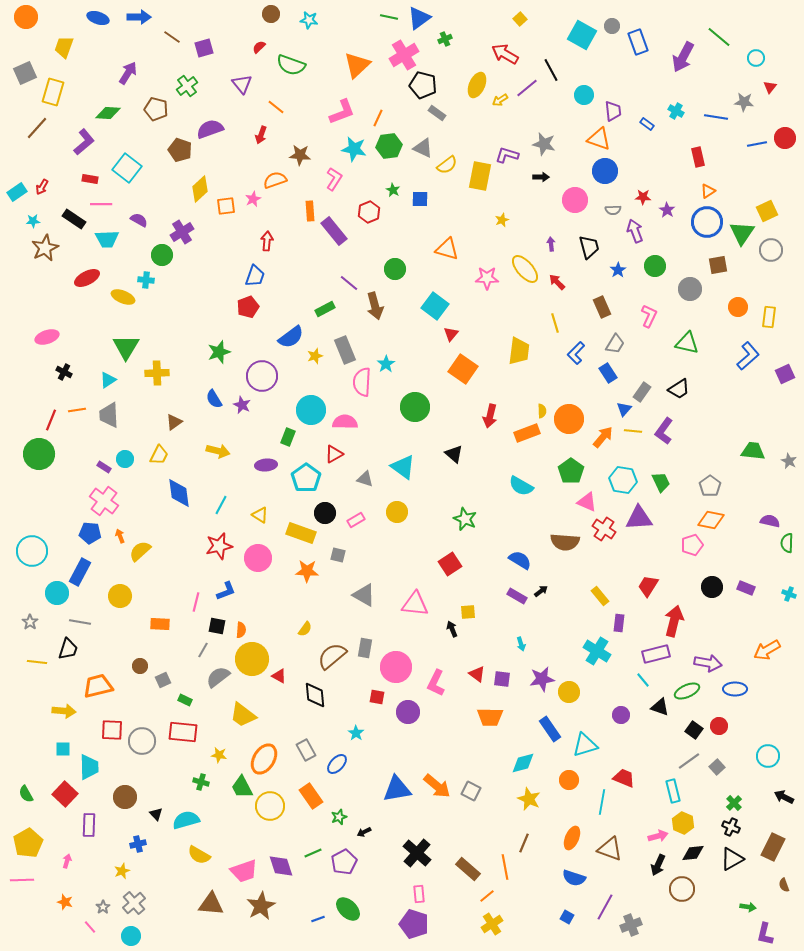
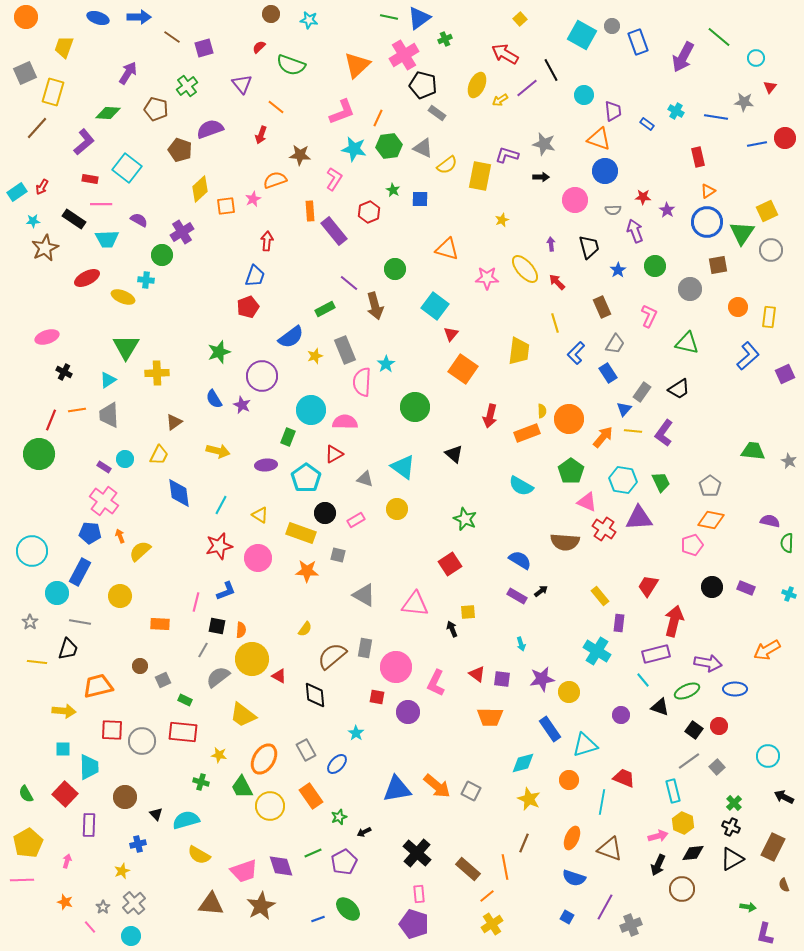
purple L-shape at (664, 431): moved 2 px down
yellow circle at (397, 512): moved 3 px up
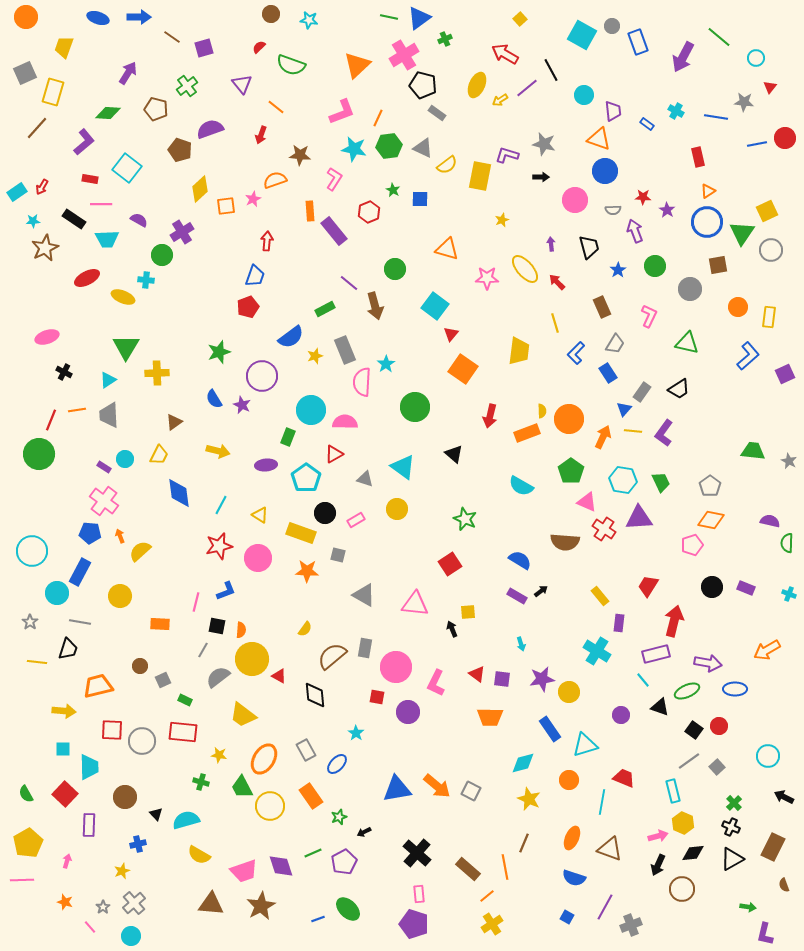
orange arrow at (603, 437): rotated 15 degrees counterclockwise
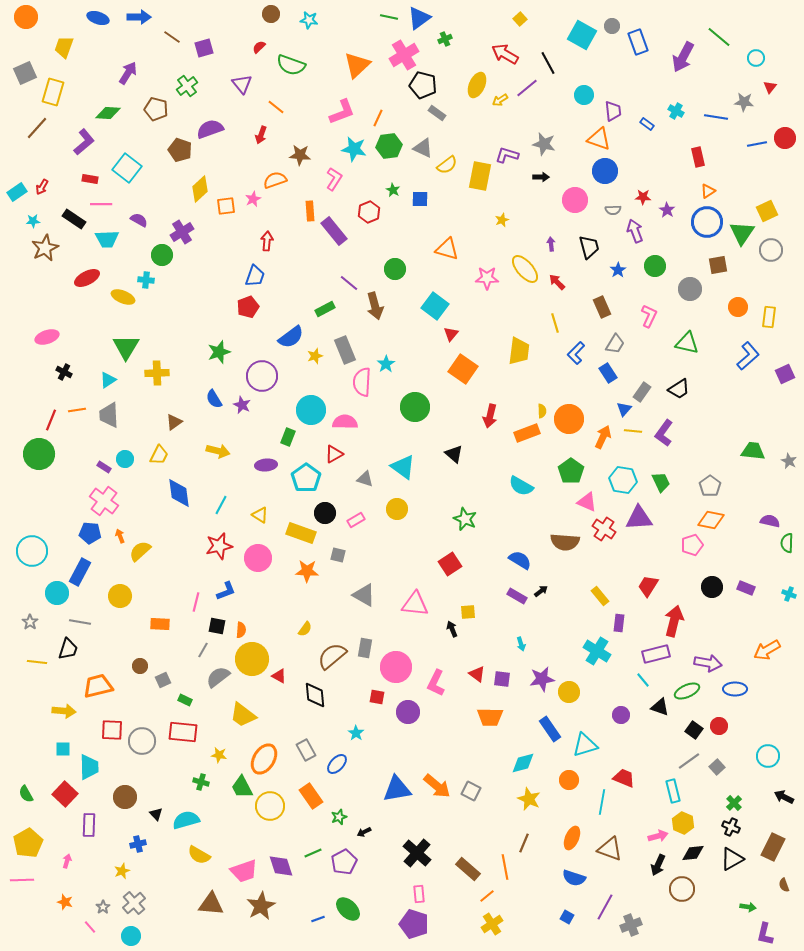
black line at (551, 70): moved 3 px left, 7 px up
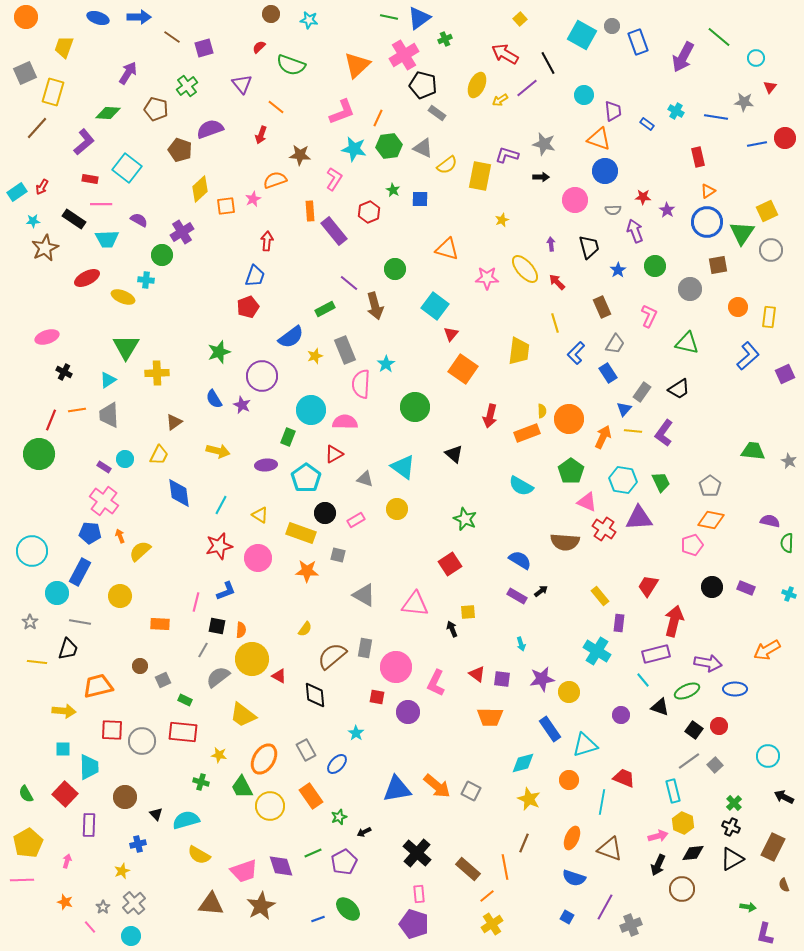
pink semicircle at (362, 382): moved 1 px left, 2 px down
gray square at (717, 767): moved 2 px left, 2 px up
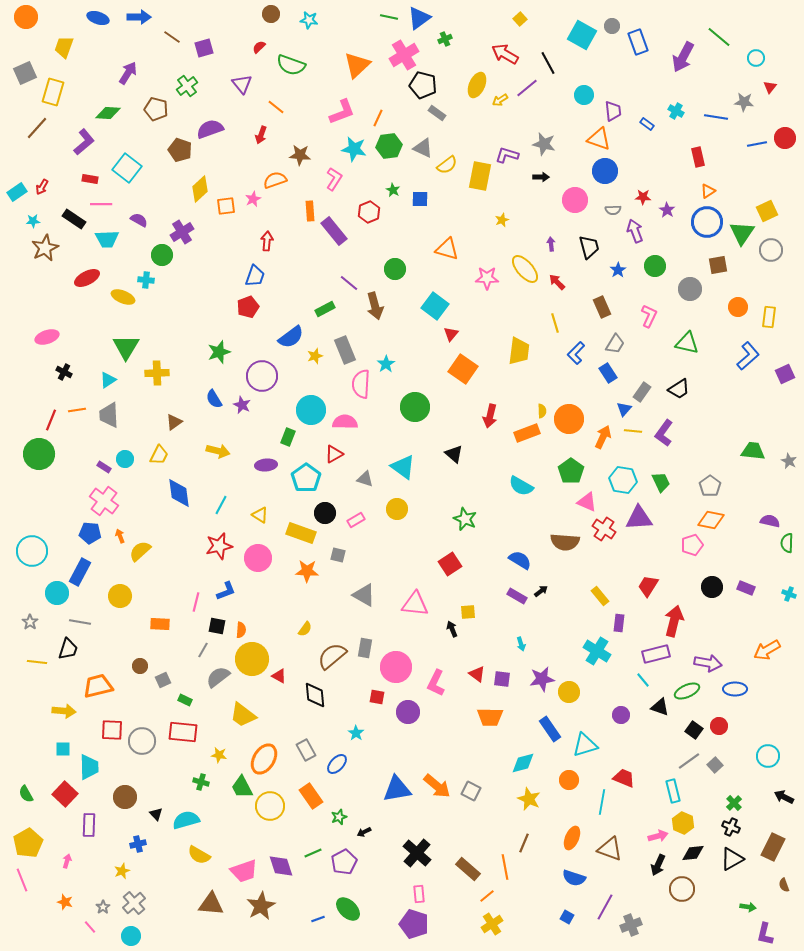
pink line at (22, 880): rotated 70 degrees clockwise
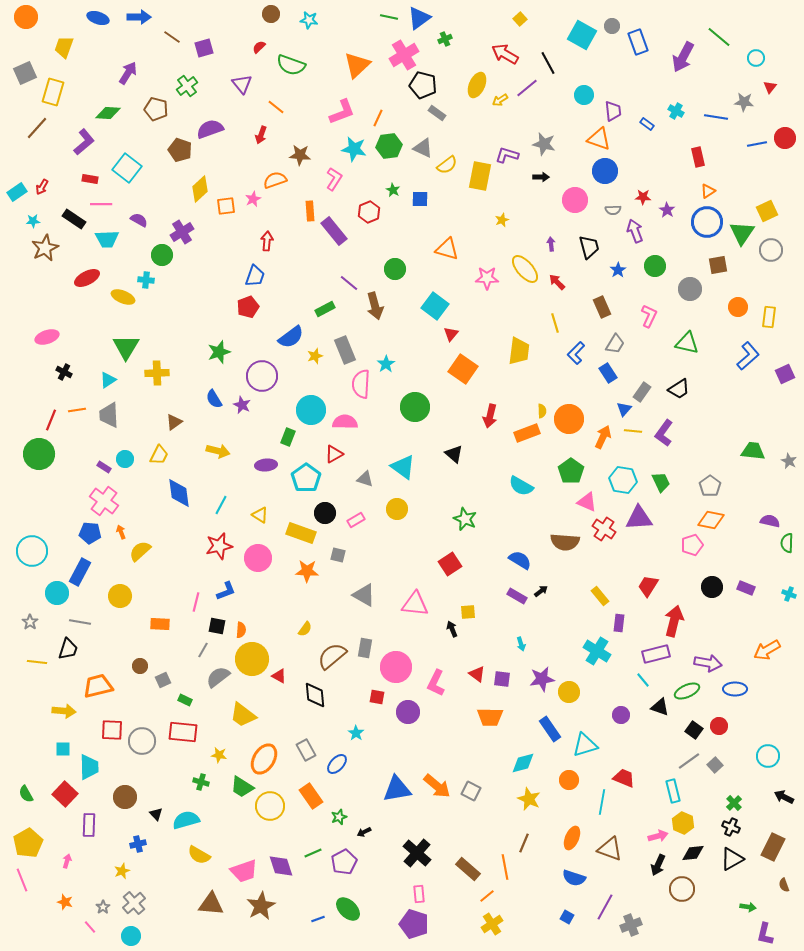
orange arrow at (120, 536): moved 1 px right, 4 px up
green trapezoid at (242, 787): rotated 30 degrees counterclockwise
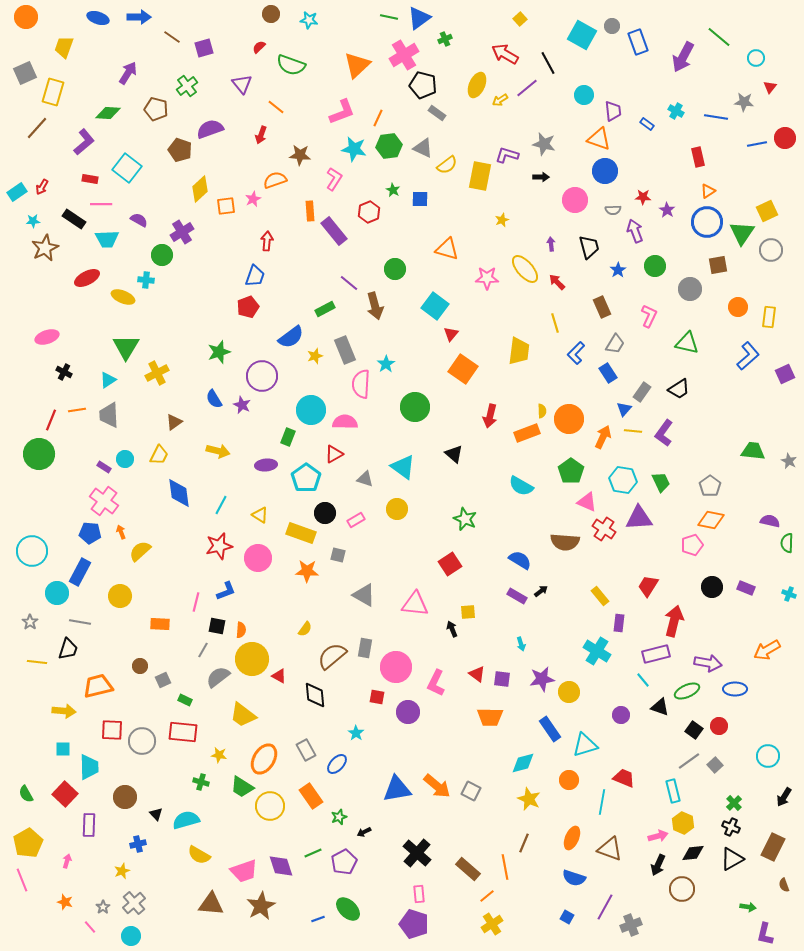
yellow cross at (157, 373): rotated 25 degrees counterclockwise
black arrow at (784, 797): rotated 84 degrees counterclockwise
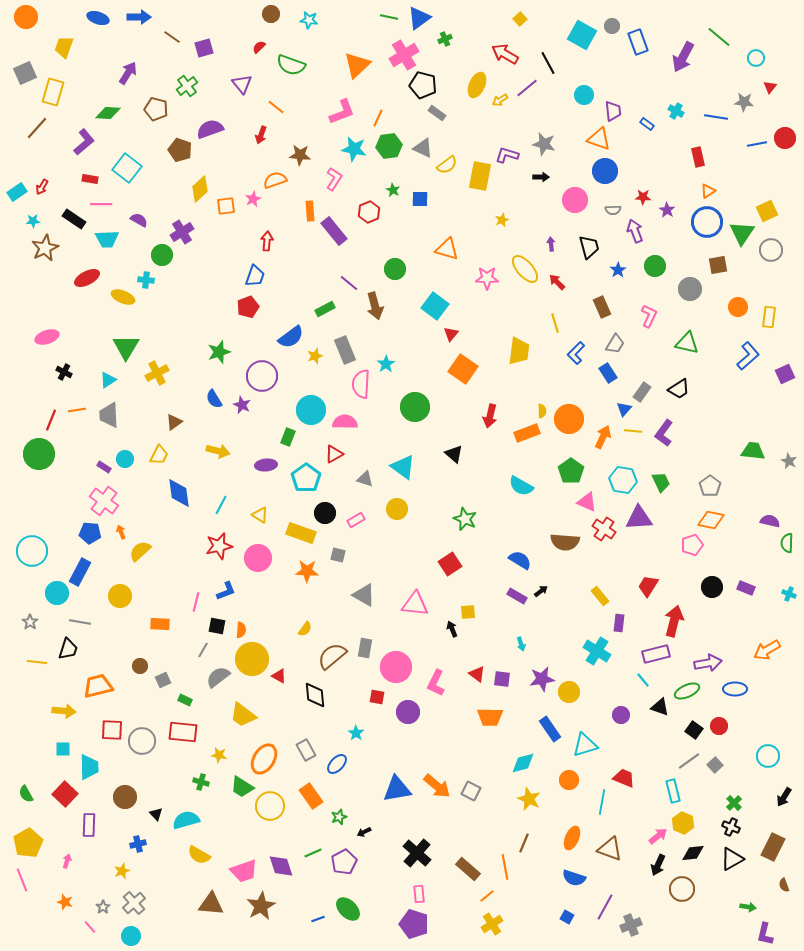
purple arrow at (708, 663): rotated 20 degrees counterclockwise
pink arrow at (658, 836): rotated 24 degrees counterclockwise
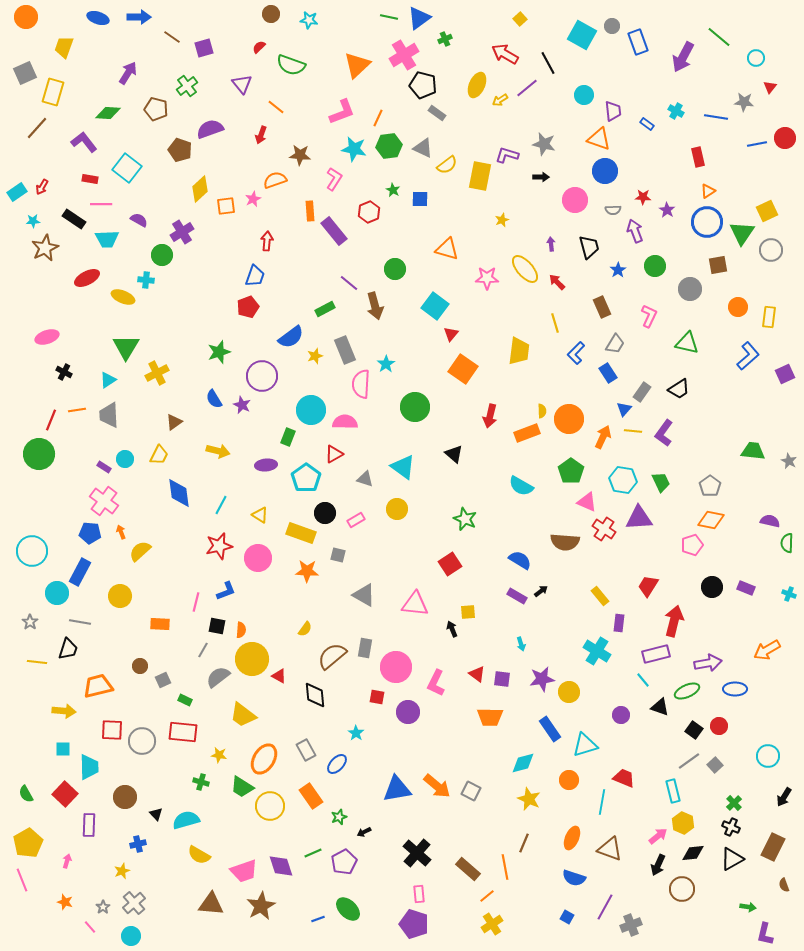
purple L-shape at (84, 142): rotated 88 degrees counterclockwise
